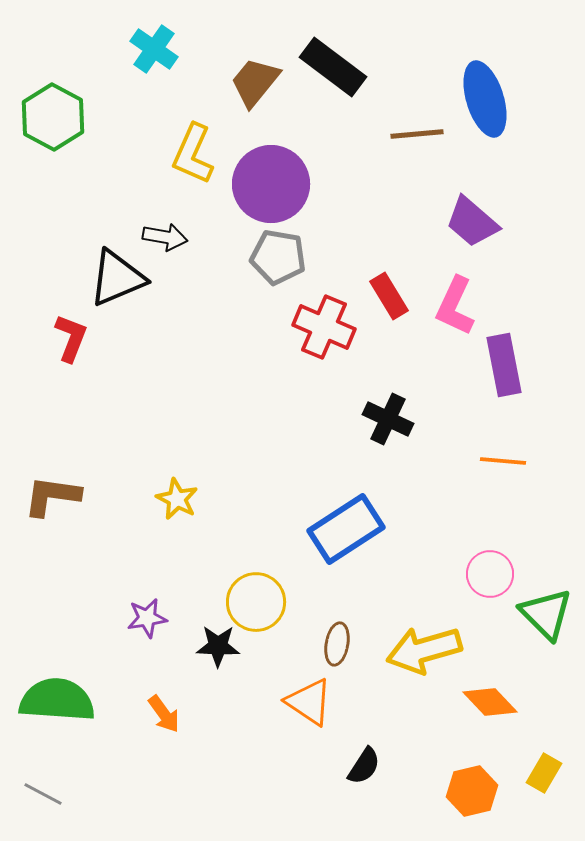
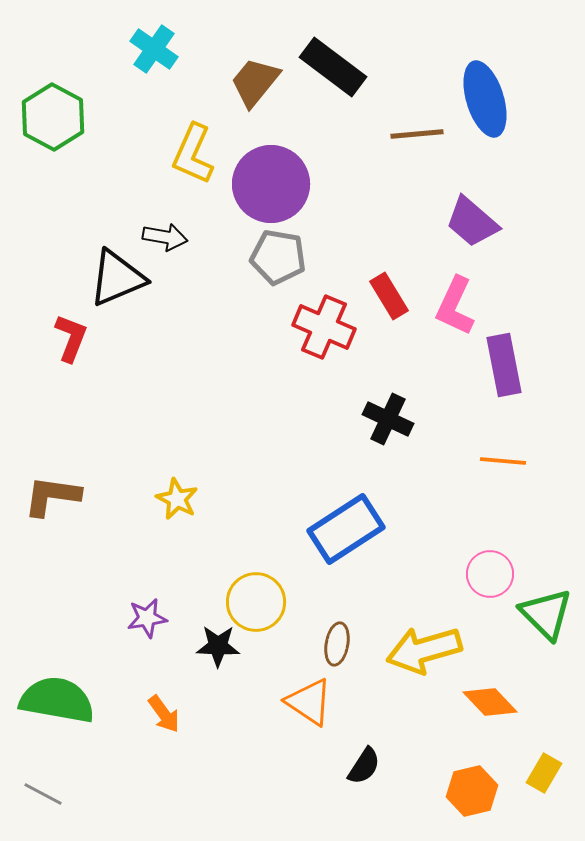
green semicircle: rotated 6 degrees clockwise
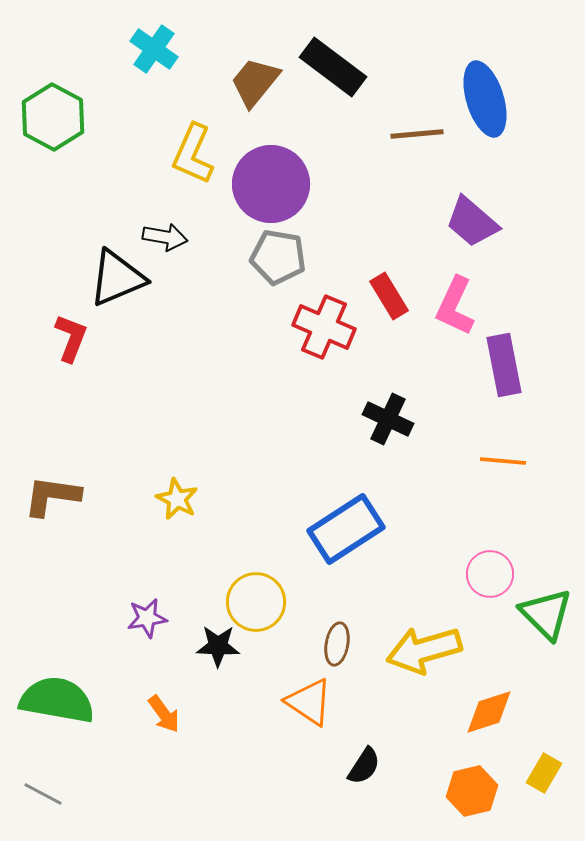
orange diamond: moved 1 px left, 10 px down; rotated 64 degrees counterclockwise
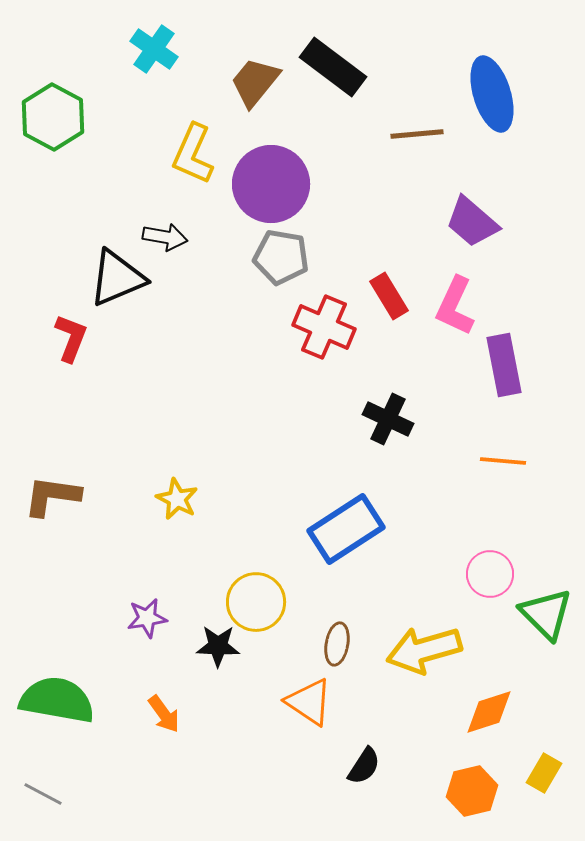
blue ellipse: moved 7 px right, 5 px up
gray pentagon: moved 3 px right
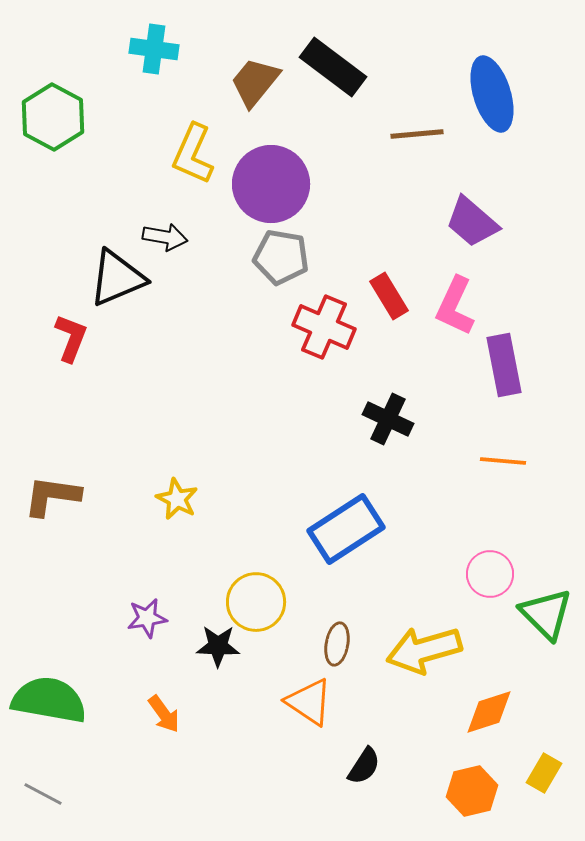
cyan cross: rotated 27 degrees counterclockwise
green semicircle: moved 8 px left
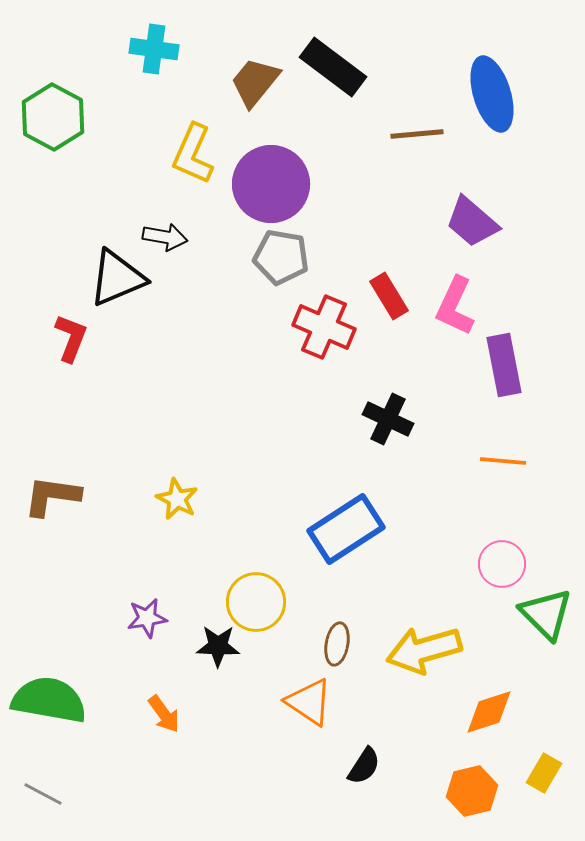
pink circle: moved 12 px right, 10 px up
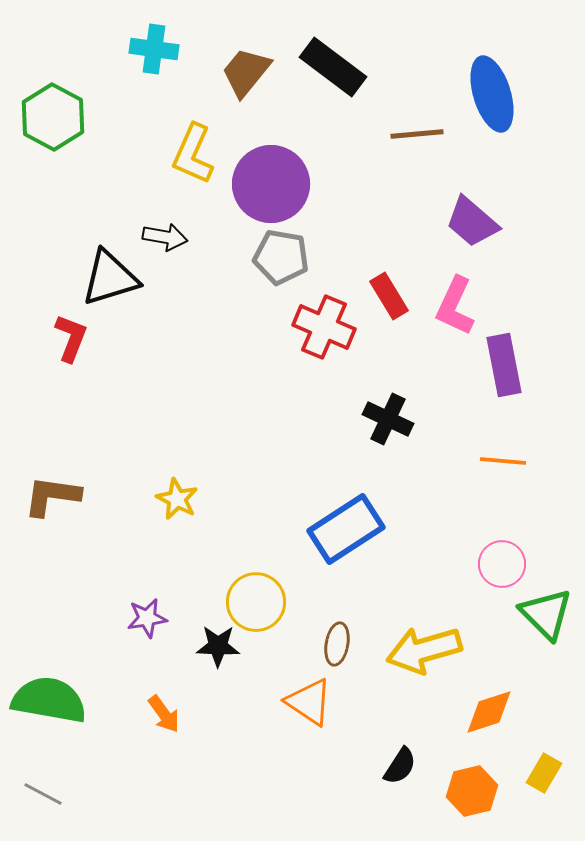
brown trapezoid: moved 9 px left, 10 px up
black triangle: moved 7 px left; rotated 6 degrees clockwise
black semicircle: moved 36 px right
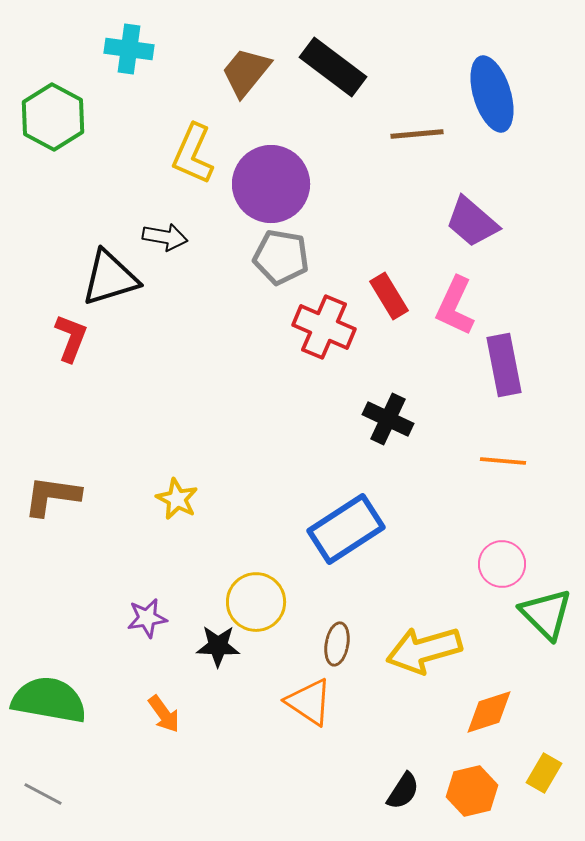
cyan cross: moved 25 px left
black semicircle: moved 3 px right, 25 px down
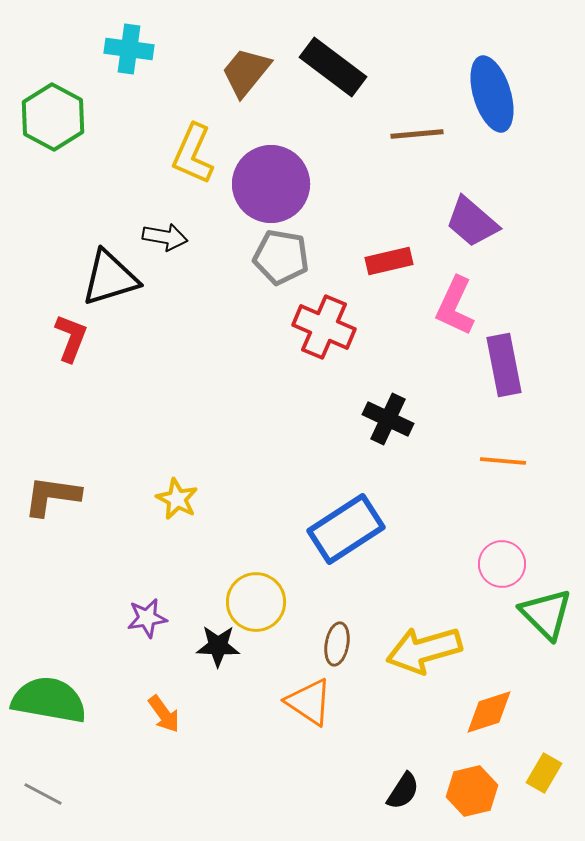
red rectangle: moved 35 px up; rotated 72 degrees counterclockwise
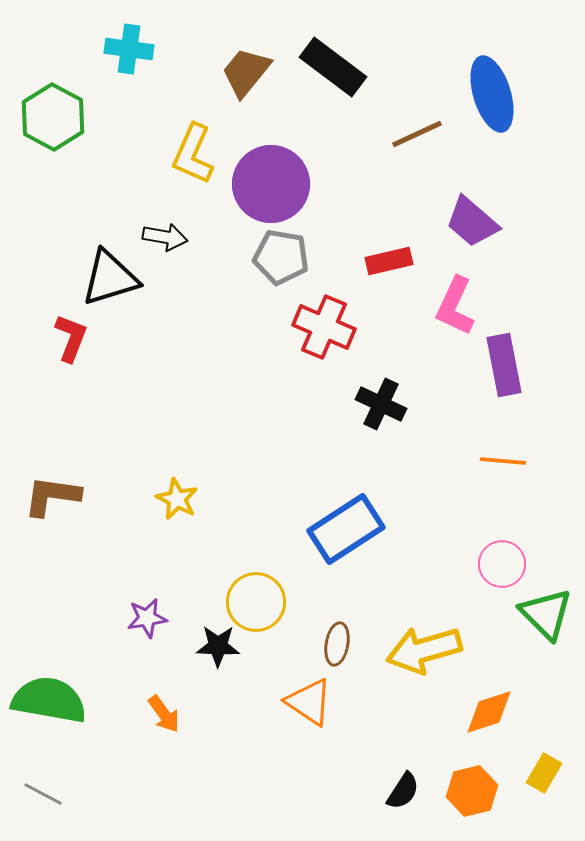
brown line: rotated 20 degrees counterclockwise
black cross: moved 7 px left, 15 px up
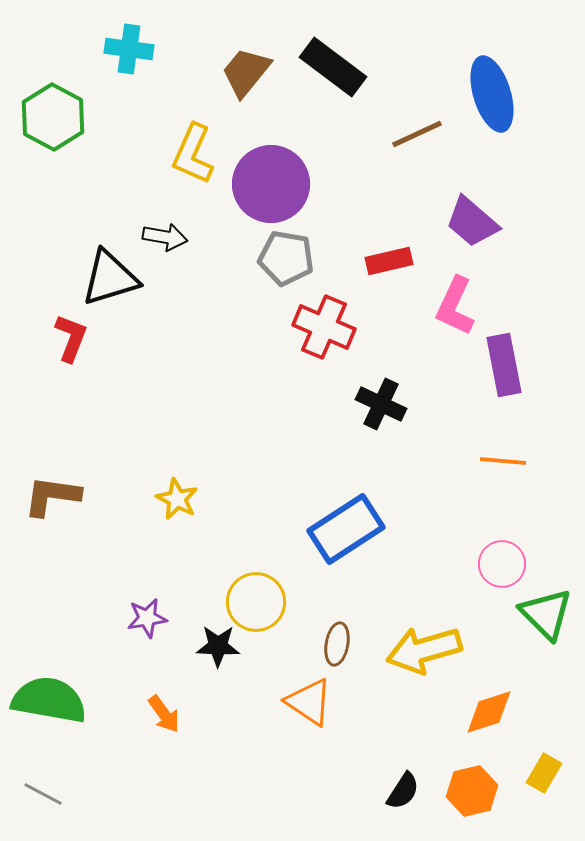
gray pentagon: moved 5 px right, 1 px down
